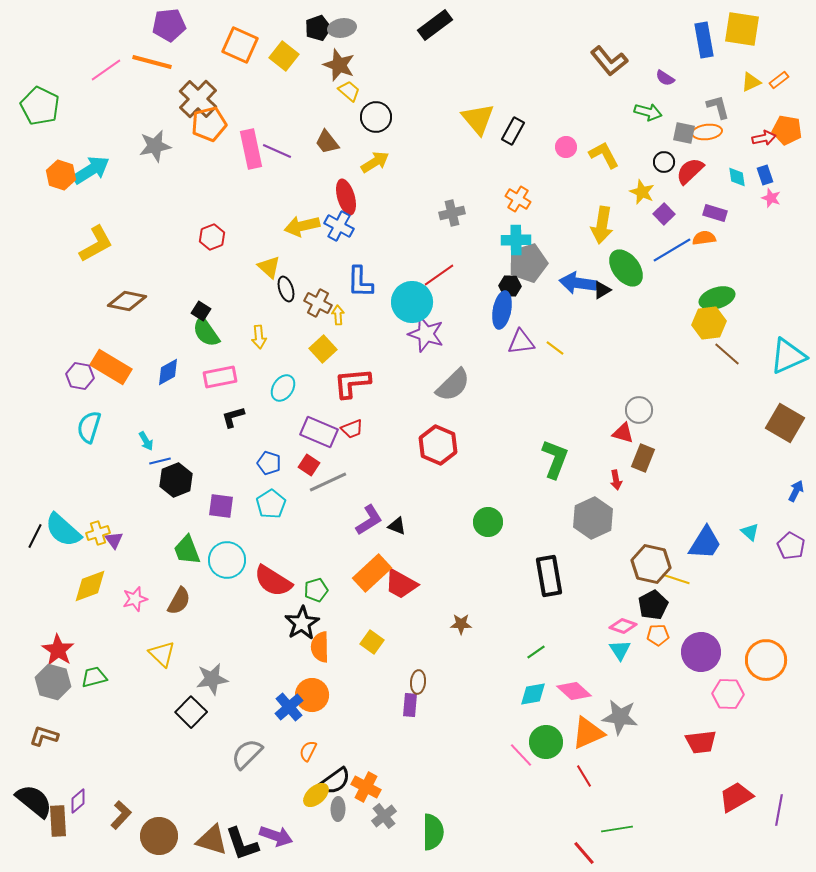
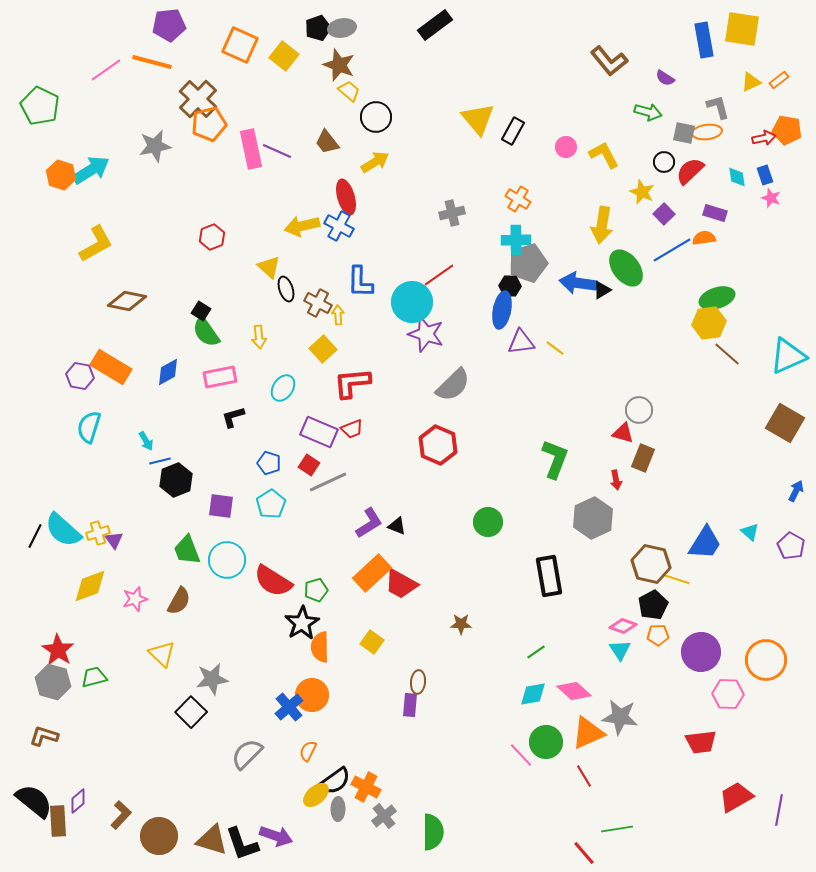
purple L-shape at (369, 520): moved 3 px down
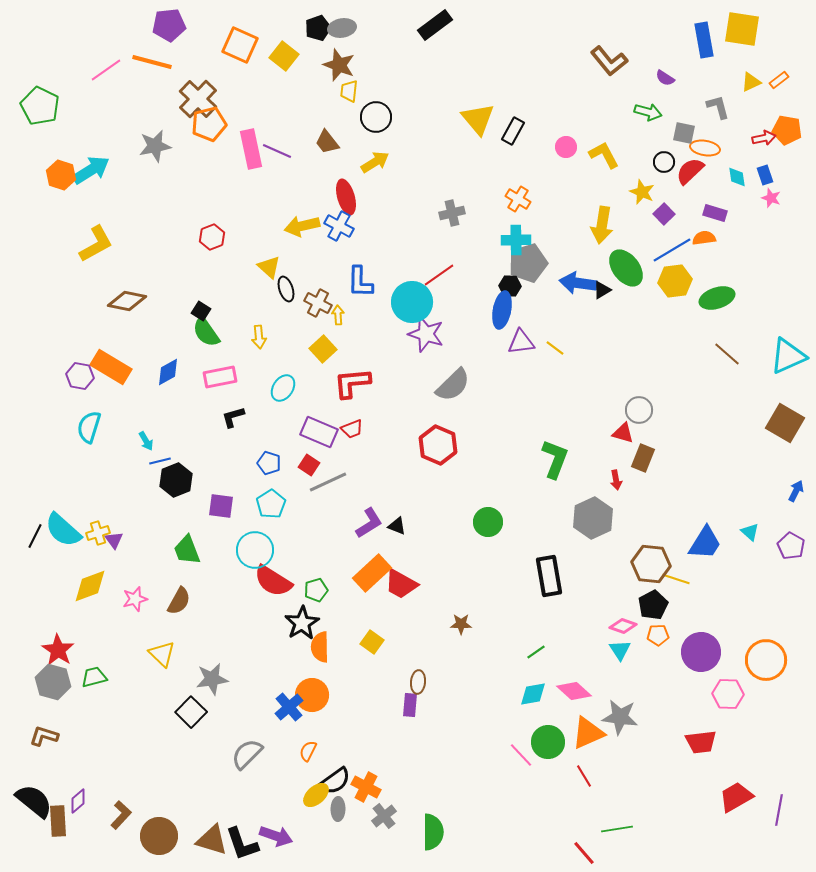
yellow trapezoid at (349, 91): rotated 125 degrees counterclockwise
orange ellipse at (707, 132): moved 2 px left, 16 px down; rotated 16 degrees clockwise
yellow hexagon at (709, 323): moved 34 px left, 42 px up
cyan circle at (227, 560): moved 28 px right, 10 px up
brown hexagon at (651, 564): rotated 6 degrees counterclockwise
green circle at (546, 742): moved 2 px right
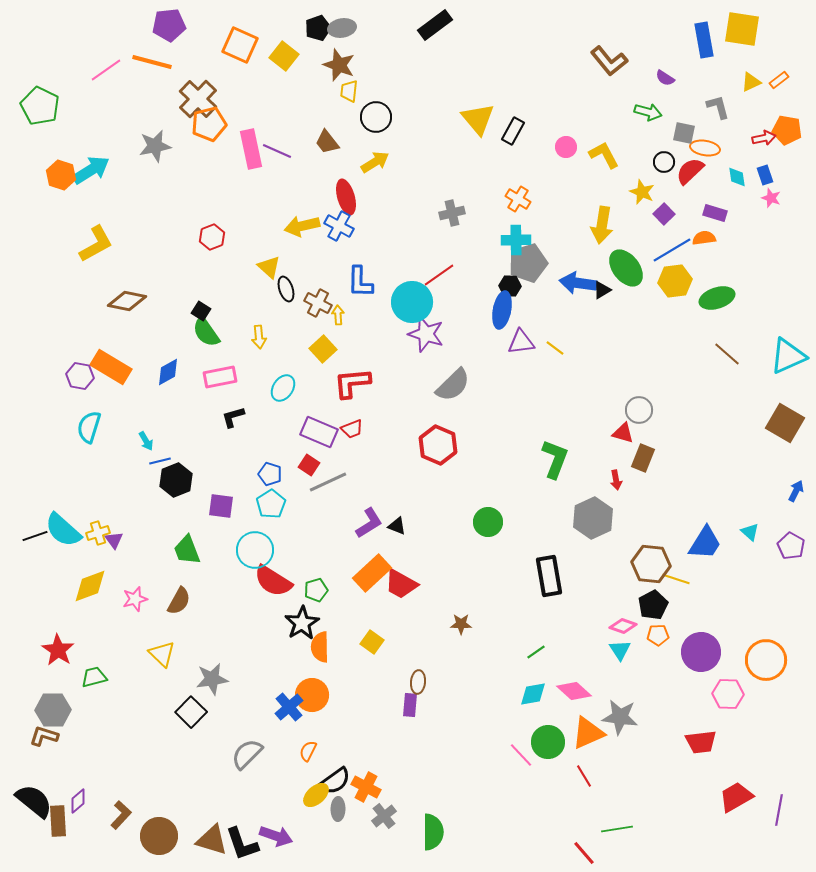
blue pentagon at (269, 463): moved 1 px right, 11 px down
black line at (35, 536): rotated 45 degrees clockwise
gray hexagon at (53, 682): moved 28 px down; rotated 16 degrees counterclockwise
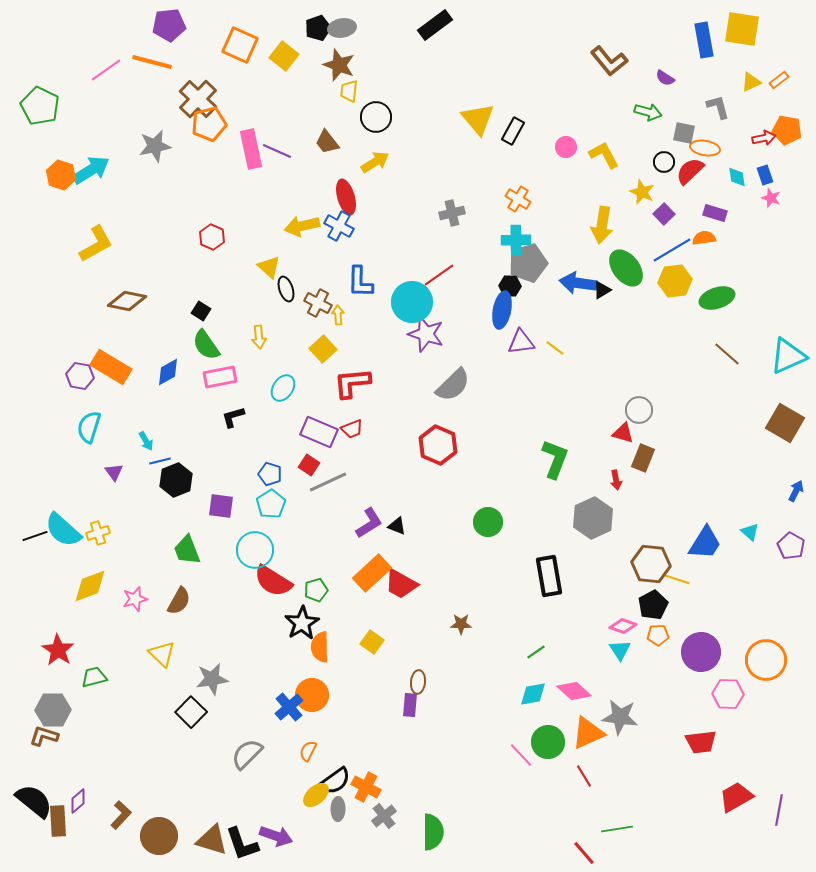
red hexagon at (212, 237): rotated 15 degrees counterclockwise
green semicircle at (206, 332): moved 13 px down
purple triangle at (114, 540): moved 68 px up
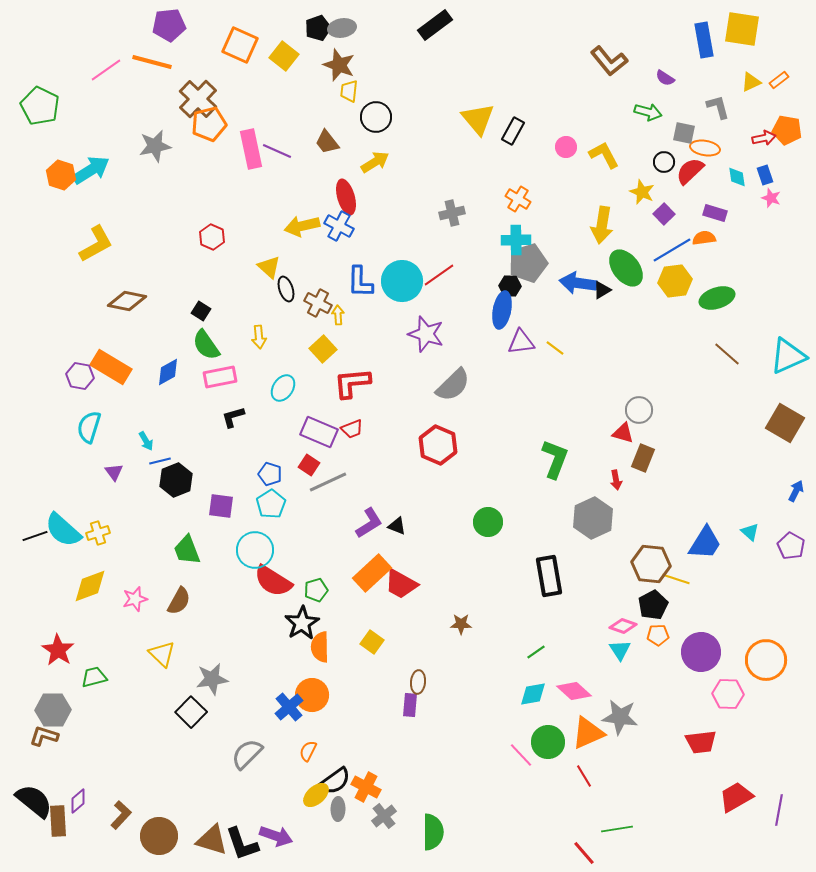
cyan circle at (412, 302): moved 10 px left, 21 px up
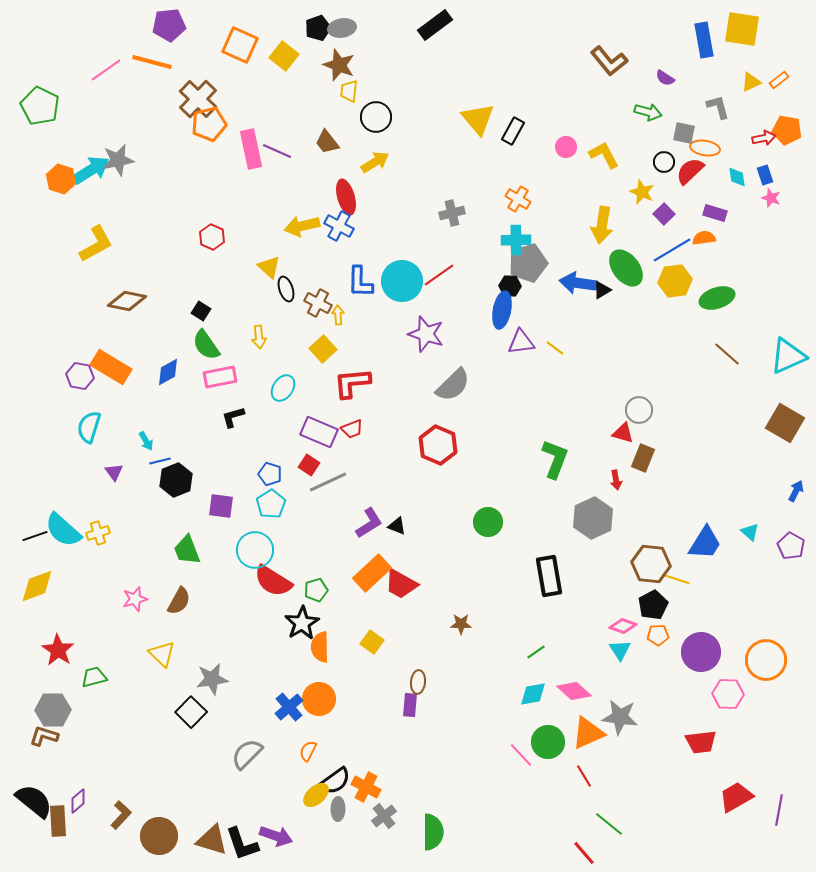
gray star at (155, 146): moved 37 px left, 14 px down
orange hexagon at (61, 175): moved 4 px down
yellow diamond at (90, 586): moved 53 px left
orange circle at (312, 695): moved 7 px right, 4 px down
green line at (617, 829): moved 8 px left, 5 px up; rotated 48 degrees clockwise
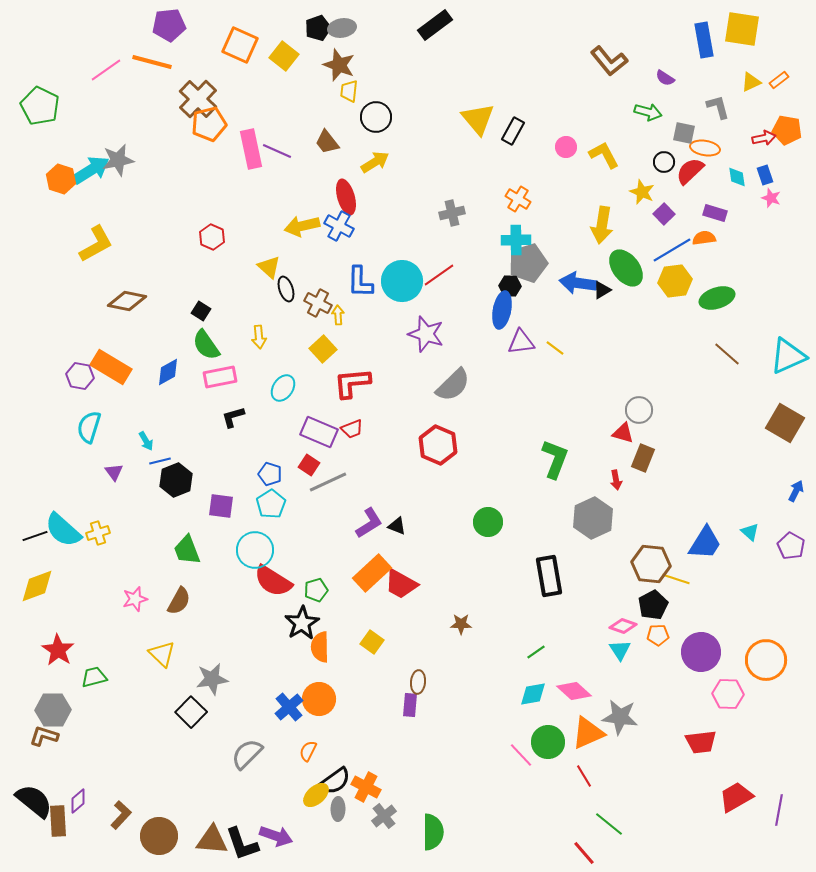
brown triangle at (212, 840): rotated 12 degrees counterclockwise
